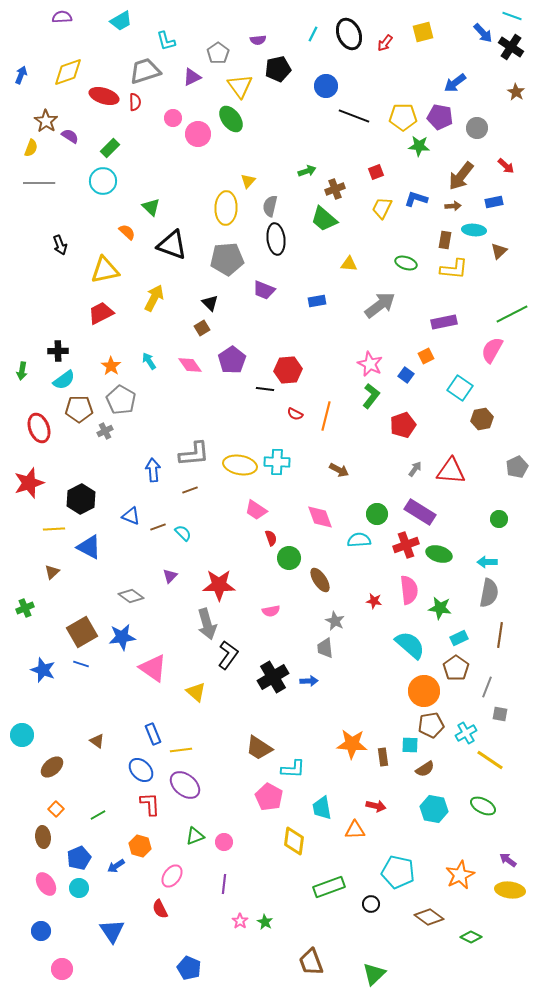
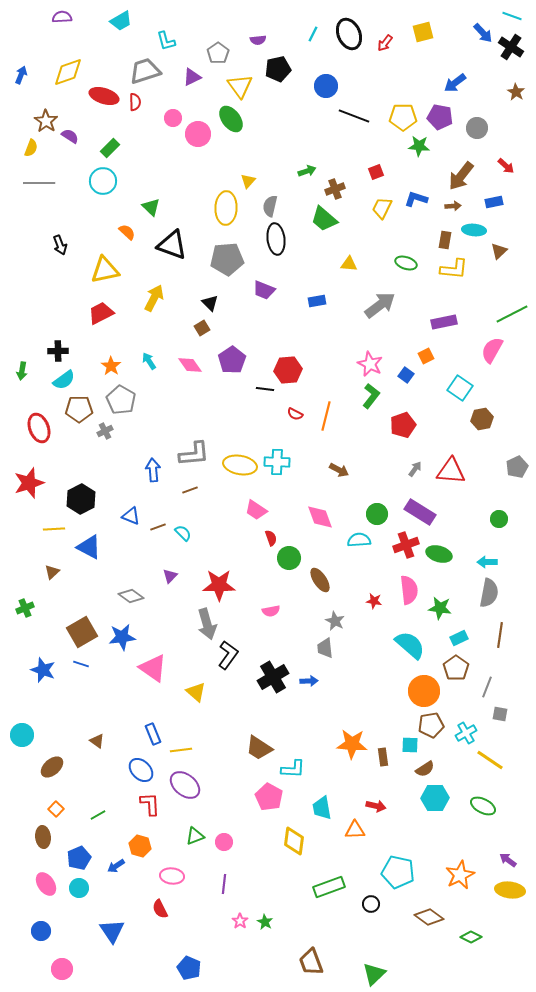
cyan hexagon at (434, 809): moved 1 px right, 11 px up; rotated 12 degrees counterclockwise
pink ellipse at (172, 876): rotated 60 degrees clockwise
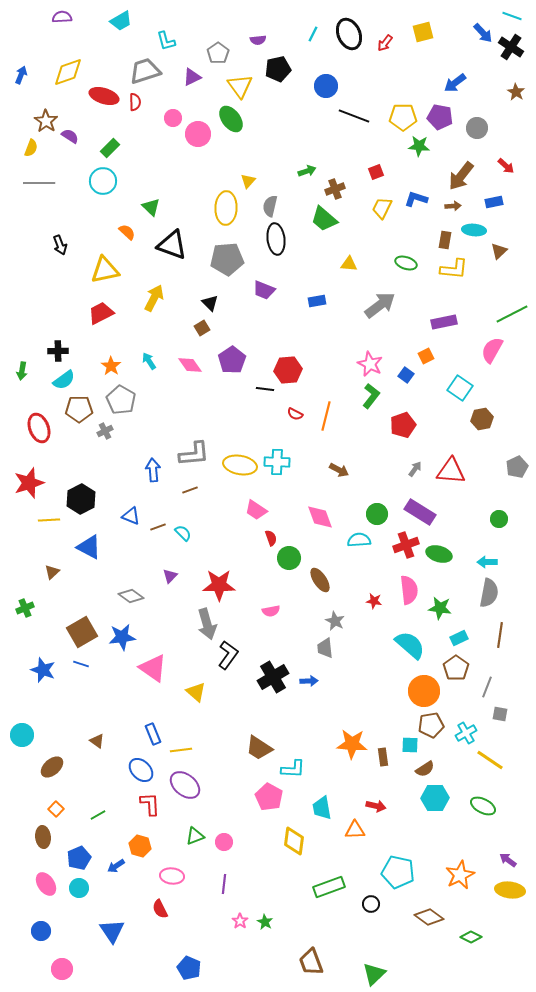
yellow line at (54, 529): moved 5 px left, 9 px up
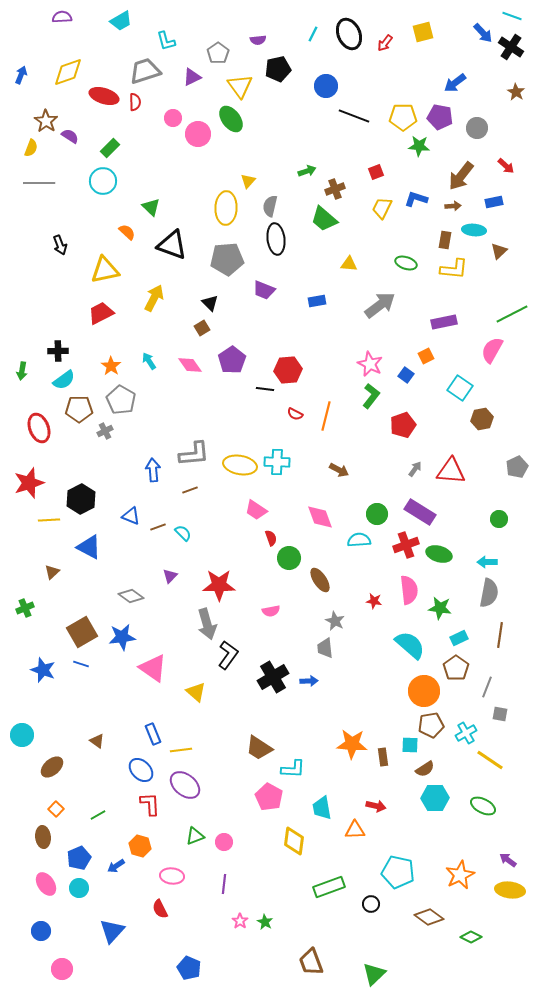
blue triangle at (112, 931): rotated 16 degrees clockwise
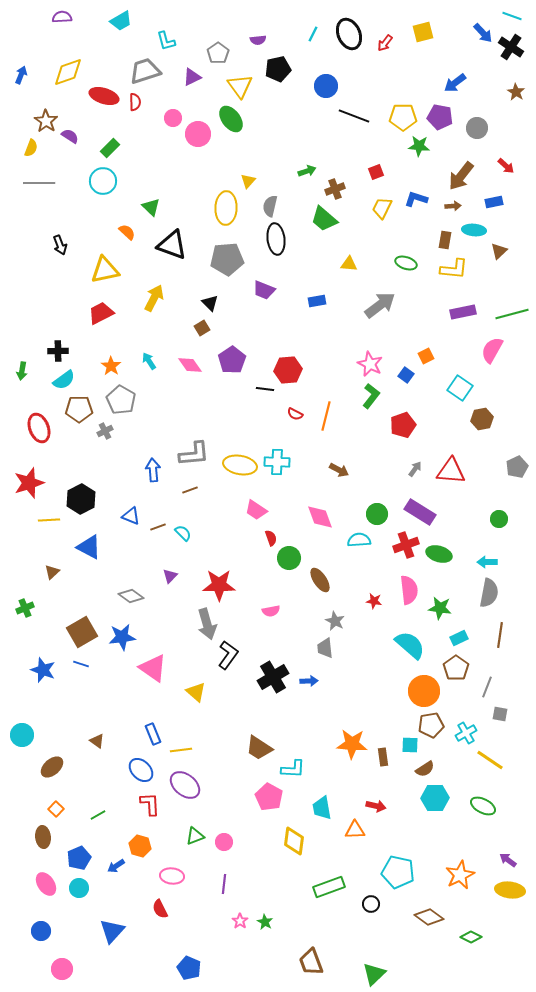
green line at (512, 314): rotated 12 degrees clockwise
purple rectangle at (444, 322): moved 19 px right, 10 px up
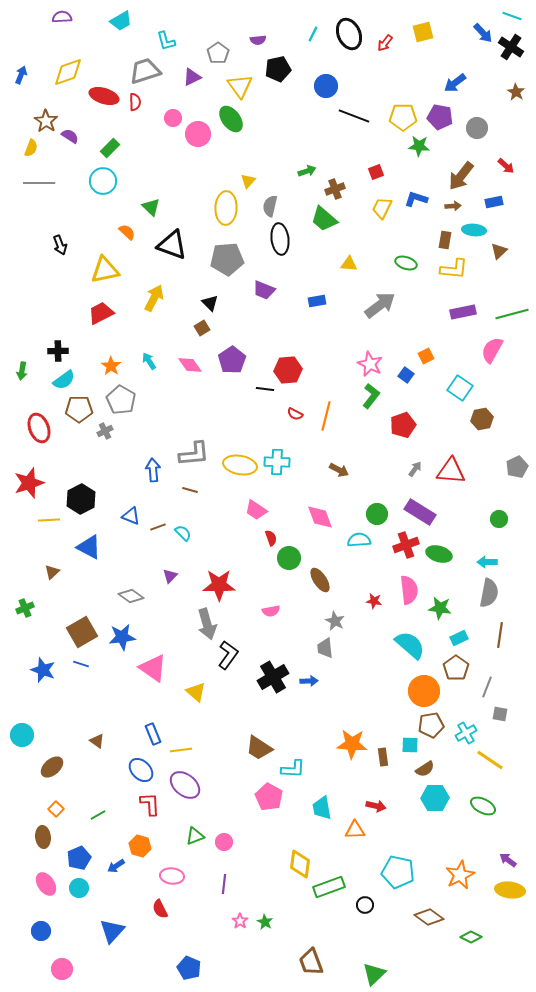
black ellipse at (276, 239): moved 4 px right
brown line at (190, 490): rotated 35 degrees clockwise
yellow diamond at (294, 841): moved 6 px right, 23 px down
black circle at (371, 904): moved 6 px left, 1 px down
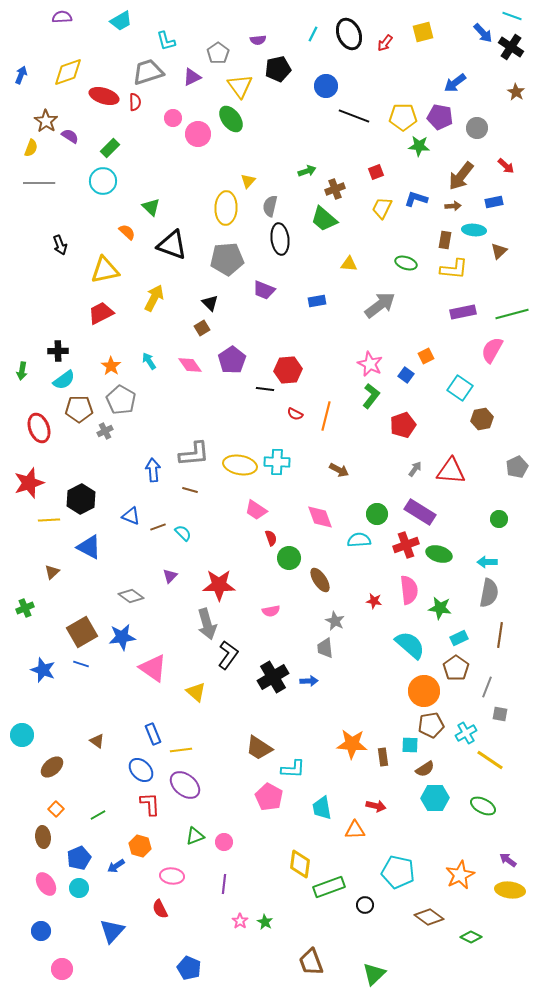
gray trapezoid at (145, 71): moved 3 px right, 1 px down
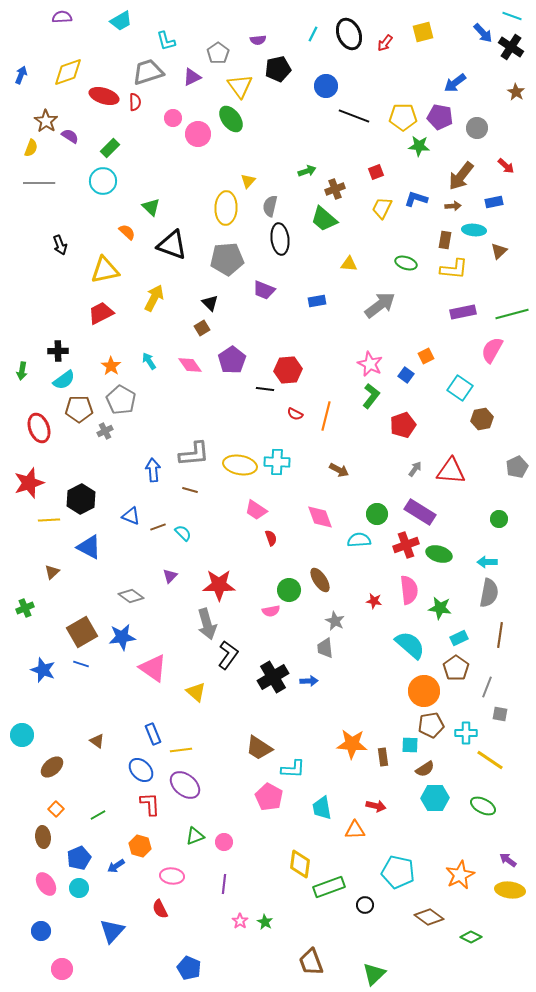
green circle at (289, 558): moved 32 px down
cyan cross at (466, 733): rotated 30 degrees clockwise
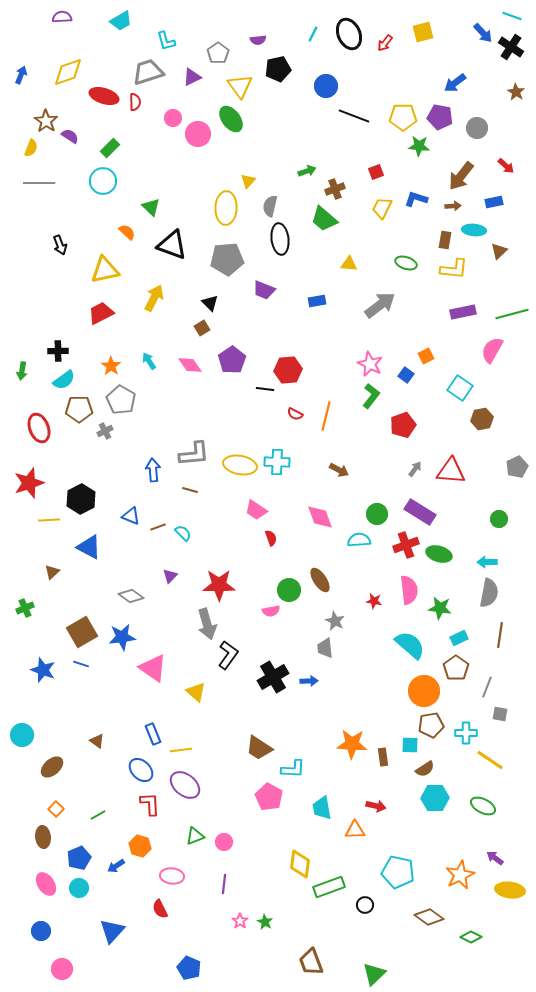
purple arrow at (508, 860): moved 13 px left, 2 px up
